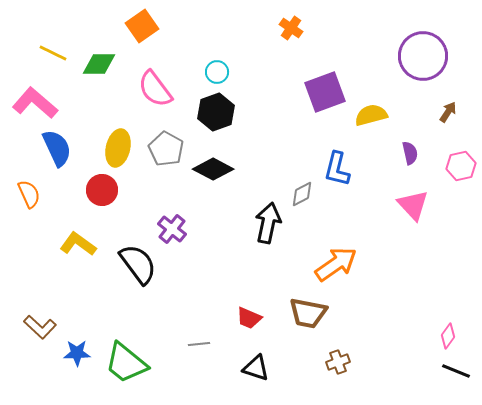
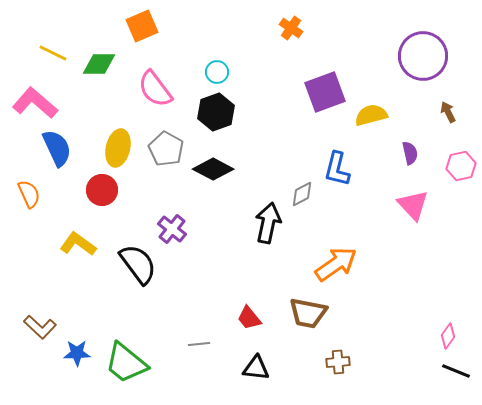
orange square: rotated 12 degrees clockwise
brown arrow: rotated 60 degrees counterclockwise
red trapezoid: rotated 28 degrees clockwise
brown cross: rotated 15 degrees clockwise
black triangle: rotated 12 degrees counterclockwise
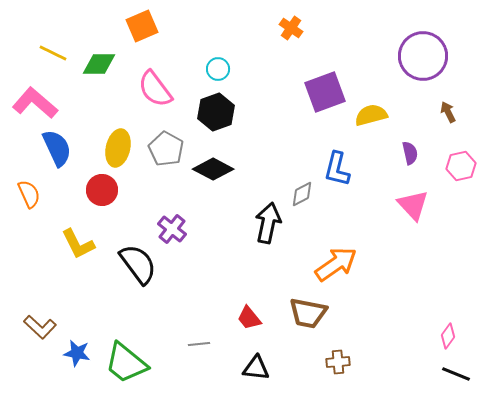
cyan circle: moved 1 px right, 3 px up
yellow L-shape: rotated 153 degrees counterclockwise
blue star: rotated 12 degrees clockwise
black line: moved 3 px down
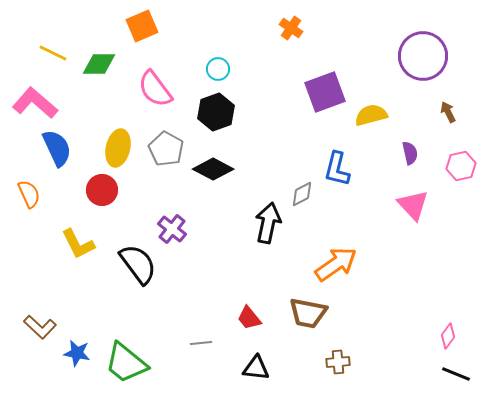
gray line: moved 2 px right, 1 px up
